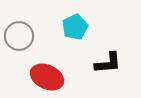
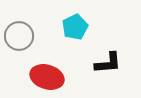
red ellipse: rotated 8 degrees counterclockwise
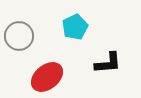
red ellipse: rotated 56 degrees counterclockwise
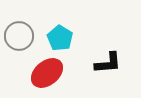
cyan pentagon: moved 15 px left, 11 px down; rotated 15 degrees counterclockwise
red ellipse: moved 4 px up
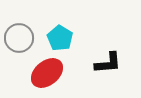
gray circle: moved 2 px down
